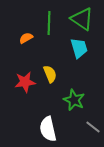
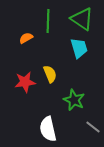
green line: moved 1 px left, 2 px up
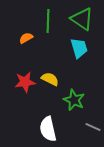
yellow semicircle: moved 5 px down; rotated 42 degrees counterclockwise
gray line: rotated 14 degrees counterclockwise
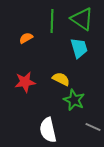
green line: moved 4 px right
yellow semicircle: moved 11 px right
white semicircle: moved 1 px down
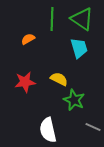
green line: moved 2 px up
orange semicircle: moved 2 px right, 1 px down
yellow semicircle: moved 2 px left
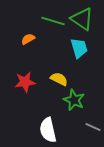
green line: moved 1 px right, 2 px down; rotated 75 degrees counterclockwise
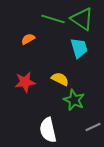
green line: moved 2 px up
yellow semicircle: moved 1 px right
gray line: rotated 49 degrees counterclockwise
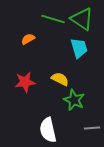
gray line: moved 1 px left, 1 px down; rotated 21 degrees clockwise
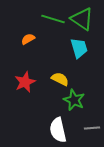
red star: rotated 15 degrees counterclockwise
white semicircle: moved 10 px right
